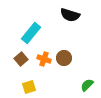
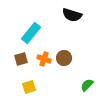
black semicircle: moved 2 px right
brown square: rotated 24 degrees clockwise
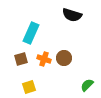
cyan rectangle: rotated 15 degrees counterclockwise
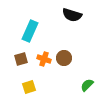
cyan rectangle: moved 1 px left, 2 px up
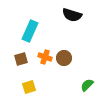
orange cross: moved 1 px right, 2 px up
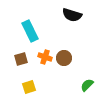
cyan rectangle: rotated 50 degrees counterclockwise
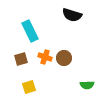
green semicircle: rotated 136 degrees counterclockwise
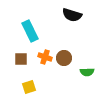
brown square: rotated 16 degrees clockwise
green semicircle: moved 13 px up
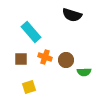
cyan rectangle: moved 1 px right, 1 px down; rotated 15 degrees counterclockwise
brown circle: moved 2 px right, 2 px down
green semicircle: moved 3 px left
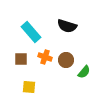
black semicircle: moved 5 px left, 11 px down
green semicircle: rotated 48 degrees counterclockwise
yellow square: rotated 24 degrees clockwise
